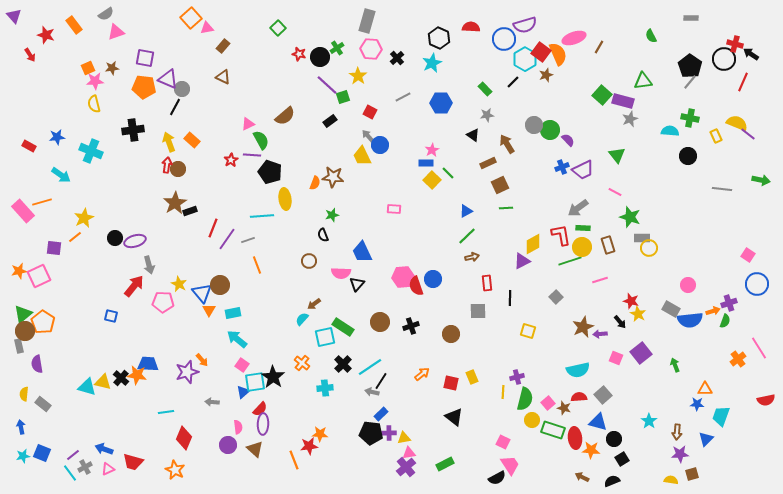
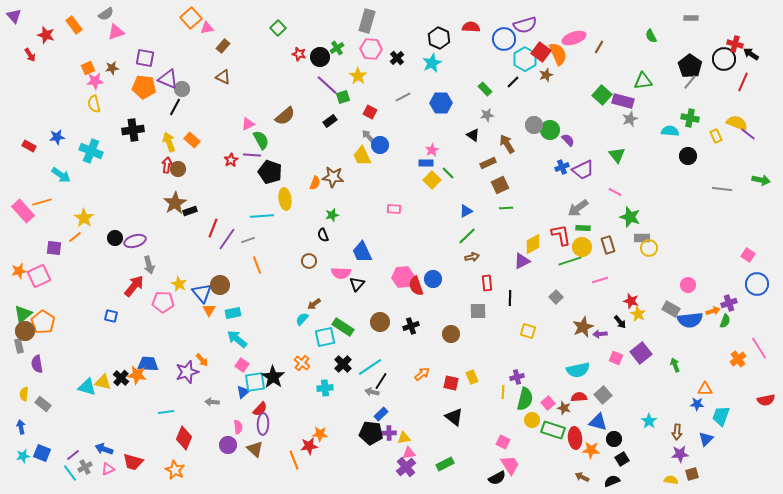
yellow star at (84, 218): rotated 12 degrees counterclockwise
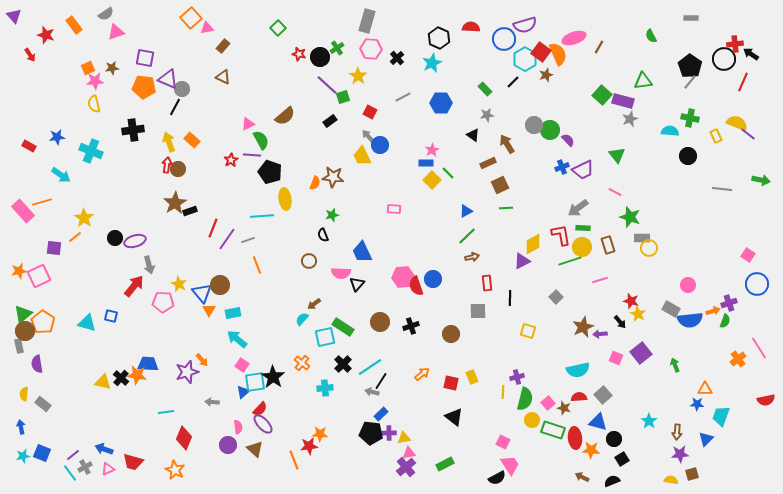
red cross at (735, 44): rotated 21 degrees counterclockwise
cyan triangle at (87, 387): moved 64 px up
purple ellipse at (263, 424): rotated 45 degrees counterclockwise
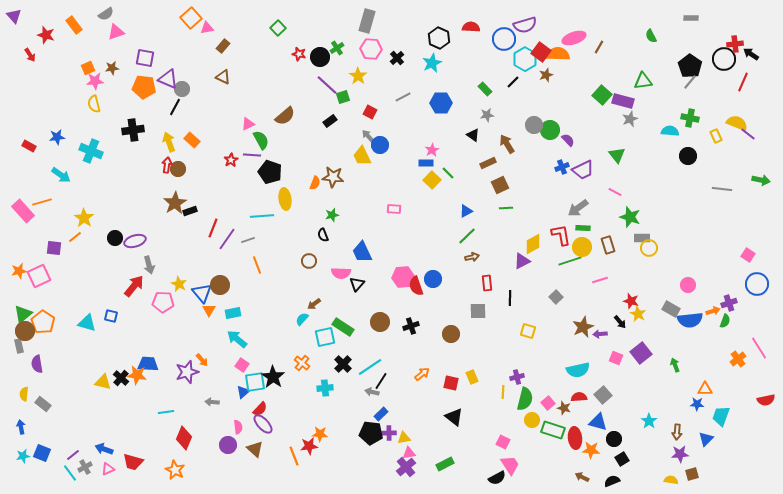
orange semicircle at (558, 54): rotated 65 degrees counterclockwise
orange line at (294, 460): moved 4 px up
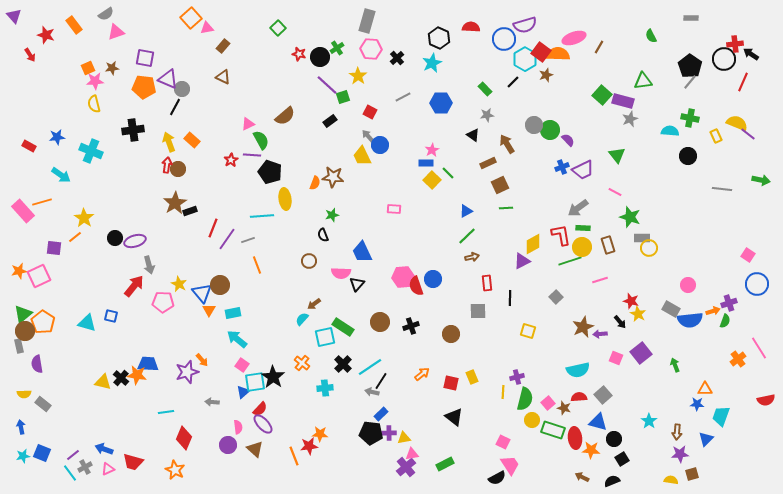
yellow semicircle at (24, 394): rotated 96 degrees counterclockwise
pink triangle at (409, 453): moved 3 px right, 1 px down
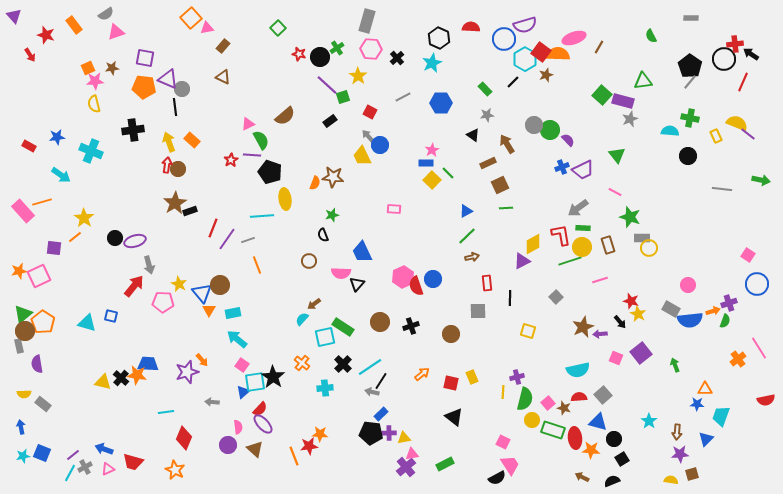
black line at (175, 107): rotated 36 degrees counterclockwise
pink hexagon at (403, 277): rotated 20 degrees counterclockwise
cyan line at (70, 473): rotated 66 degrees clockwise
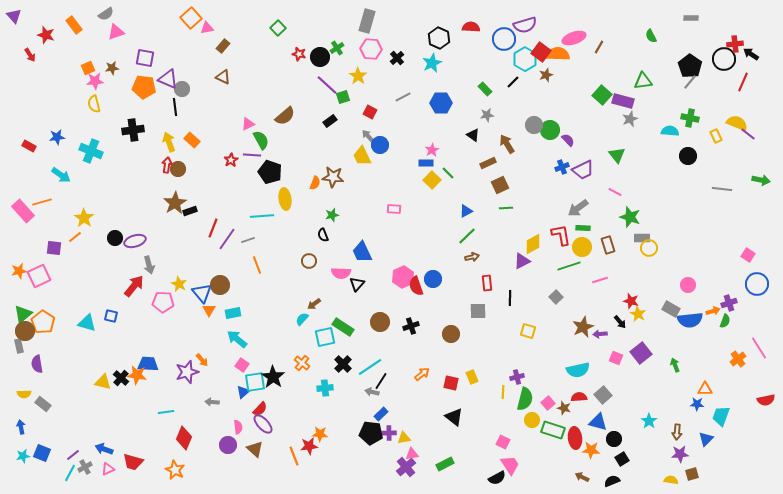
green line at (570, 261): moved 1 px left, 5 px down
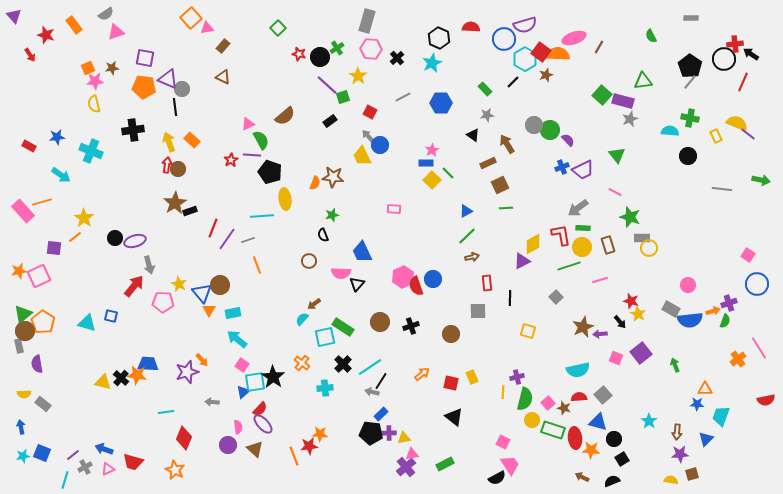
cyan line at (70, 473): moved 5 px left, 7 px down; rotated 12 degrees counterclockwise
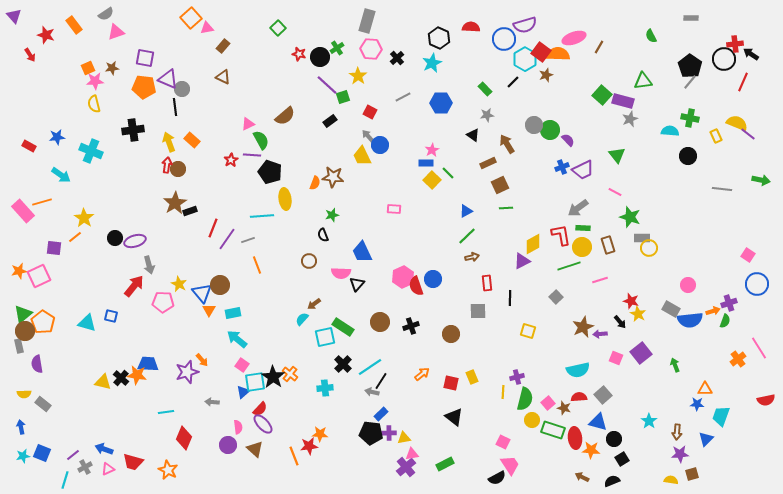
orange cross at (302, 363): moved 12 px left, 11 px down
orange star at (175, 470): moved 7 px left
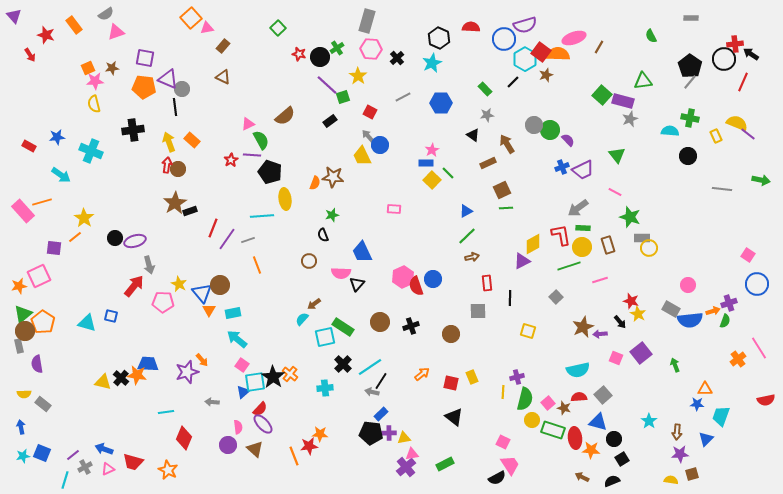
brown square at (500, 185): moved 2 px right, 5 px down
orange star at (19, 271): moved 15 px down
